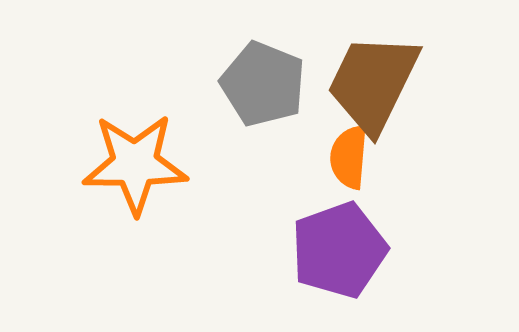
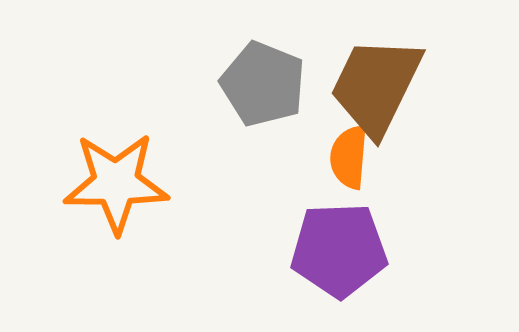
brown trapezoid: moved 3 px right, 3 px down
orange star: moved 19 px left, 19 px down
purple pentagon: rotated 18 degrees clockwise
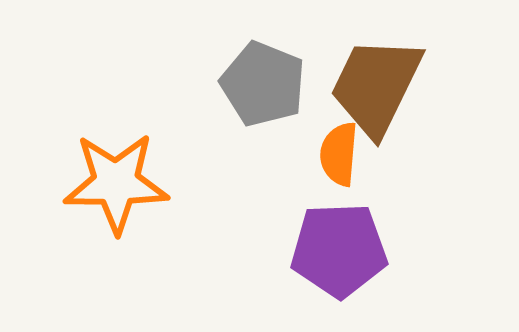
orange semicircle: moved 10 px left, 3 px up
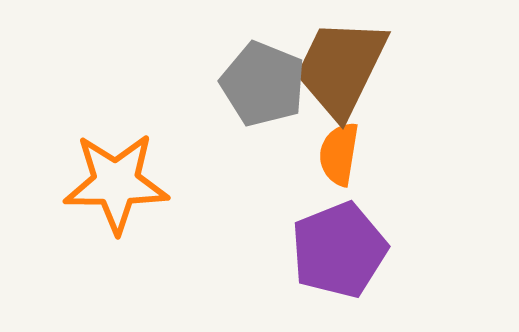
brown trapezoid: moved 35 px left, 18 px up
orange semicircle: rotated 4 degrees clockwise
purple pentagon: rotated 20 degrees counterclockwise
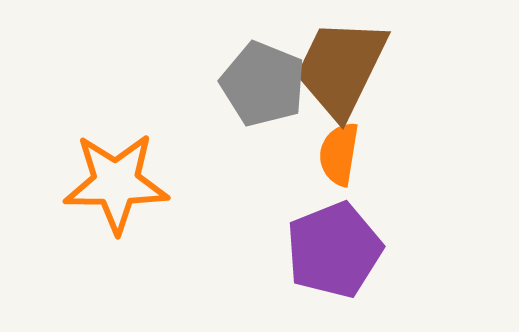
purple pentagon: moved 5 px left
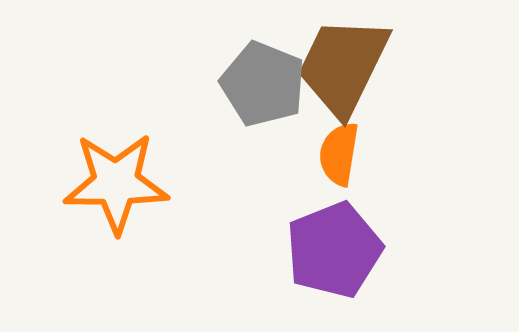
brown trapezoid: moved 2 px right, 2 px up
